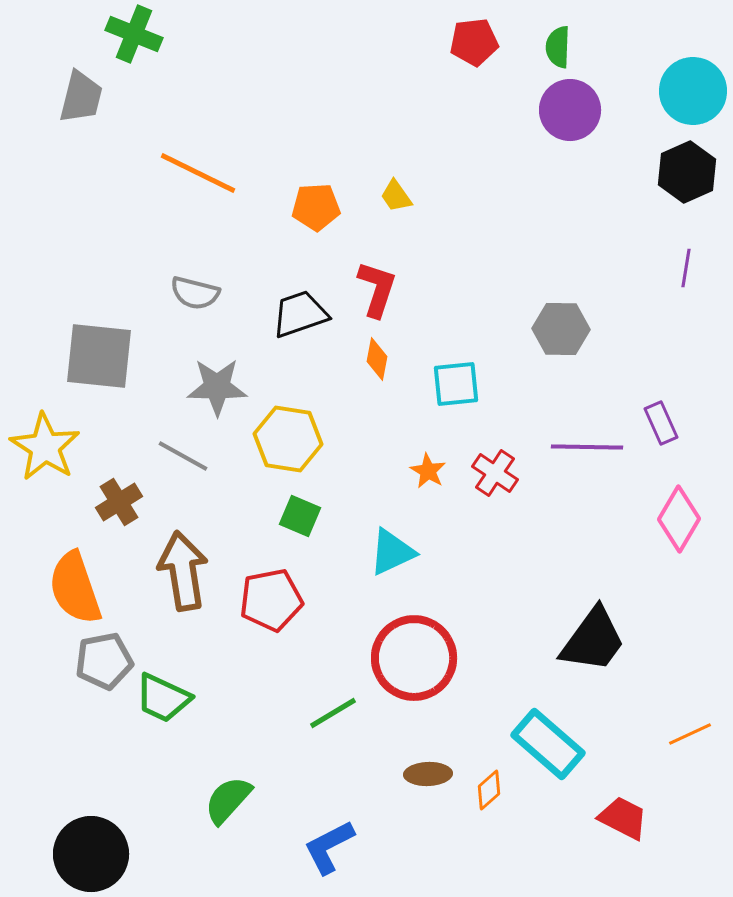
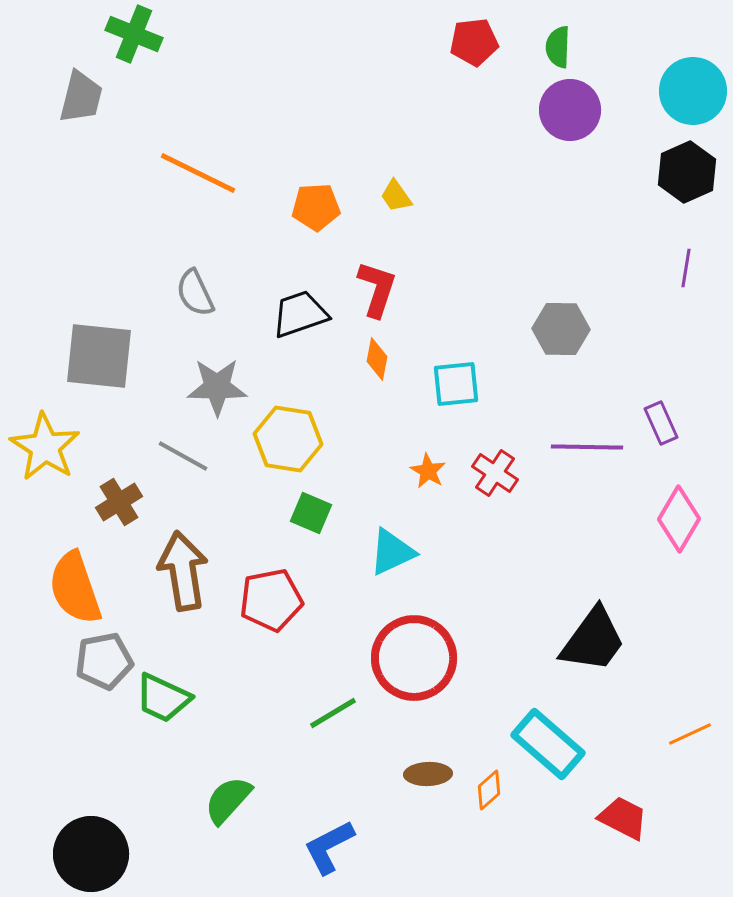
gray semicircle at (195, 293): rotated 51 degrees clockwise
green square at (300, 516): moved 11 px right, 3 px up
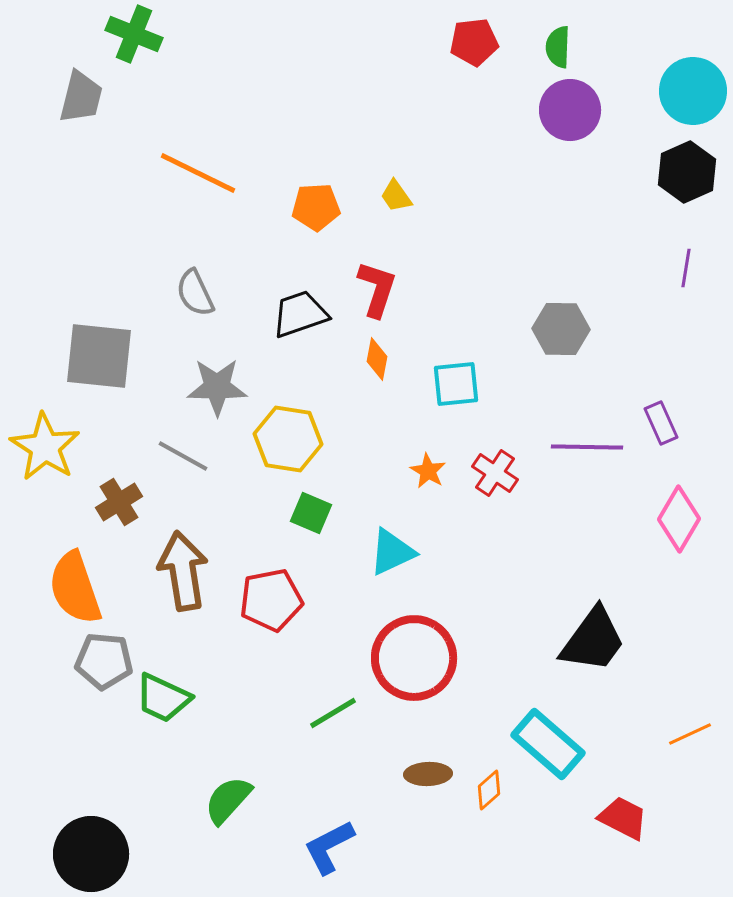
gray pentagon at (104, 661): rotated 16 degrees clockwise
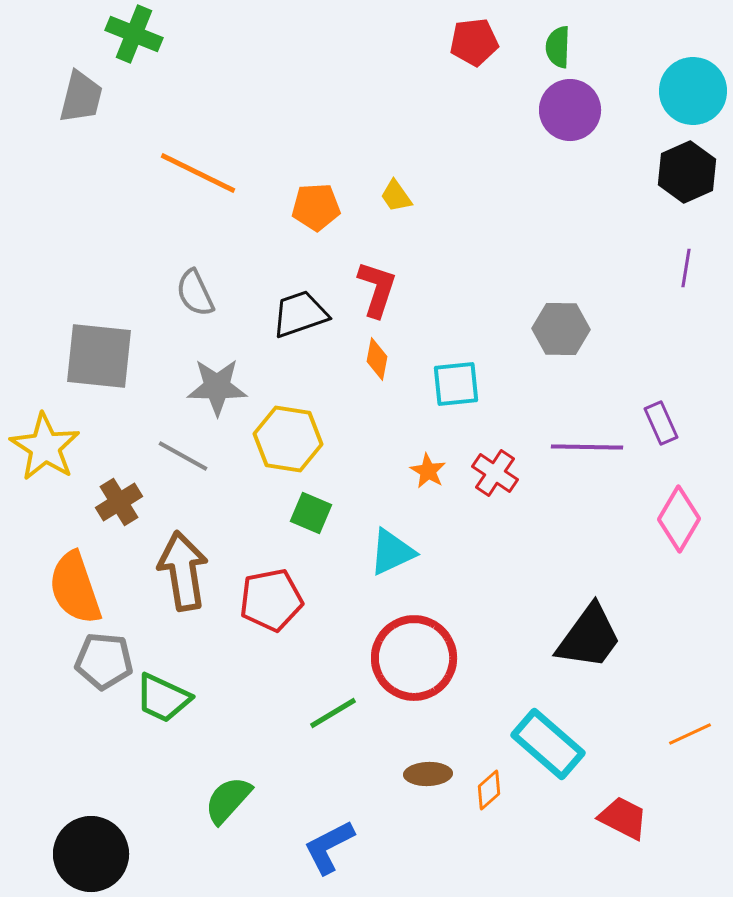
black trapezoid at (593, 640): moved 4 px left, 3 px up
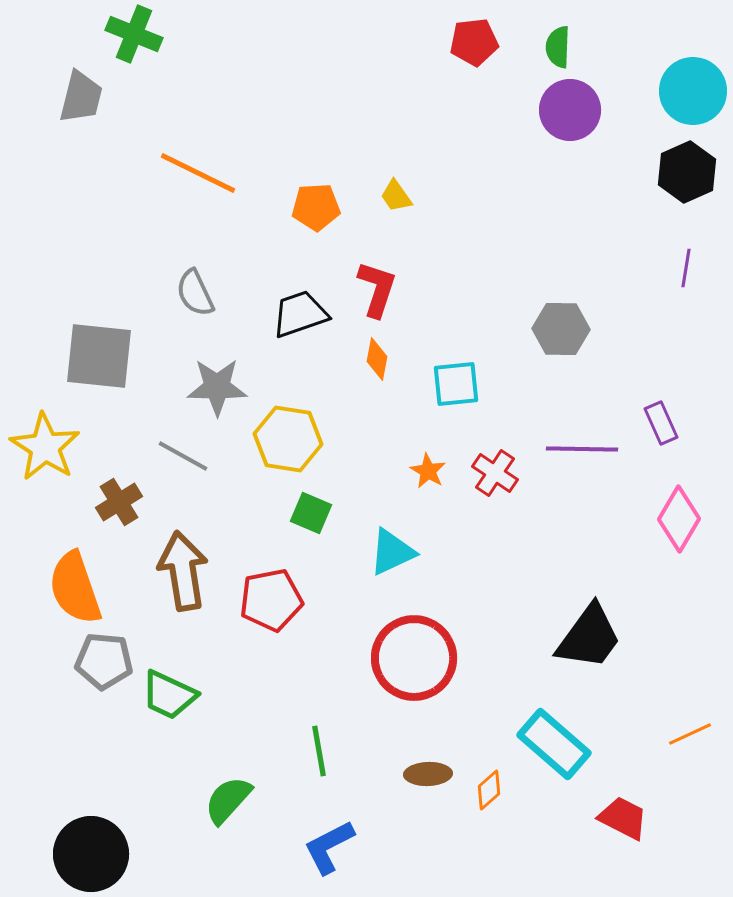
purple line at (587, 447): moved 5 px left, 2 px down
green trapezoid at (163, 698): moved 6 px right, 3 px up
green line at (333, 713): moved 14 px left, 38 px down; rotated 69 degrees counterclockwise
cyan rectangle at (548, 744): moved 6 px right
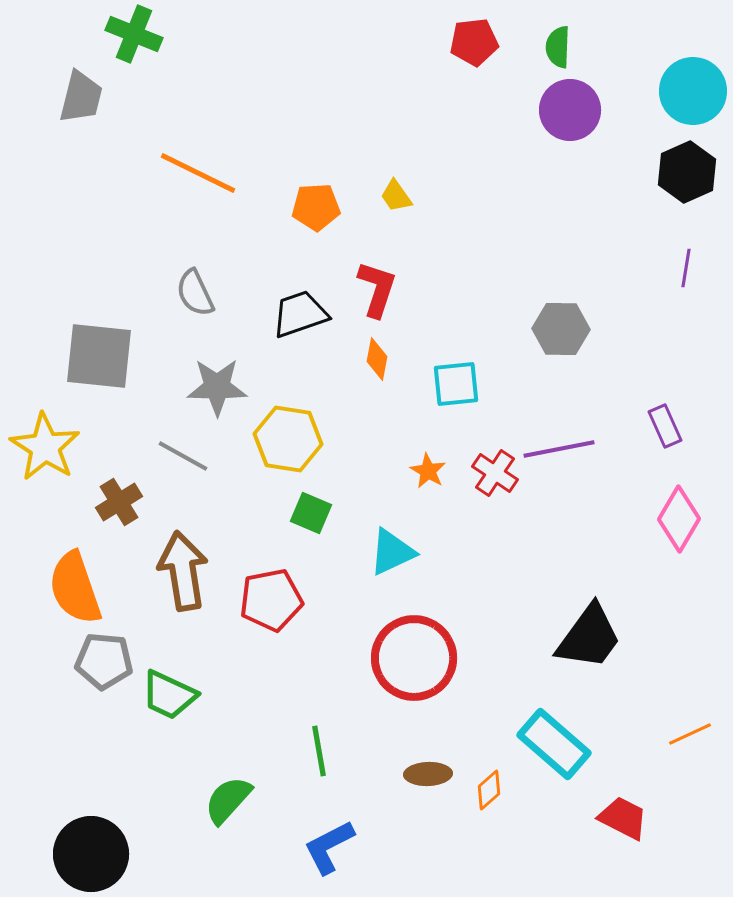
purple rectangle at (661, 423): moved 4 px right, 3 px down
purple line at (582, 449): moved 23 px left; rotated 12 degrees counterclockwise
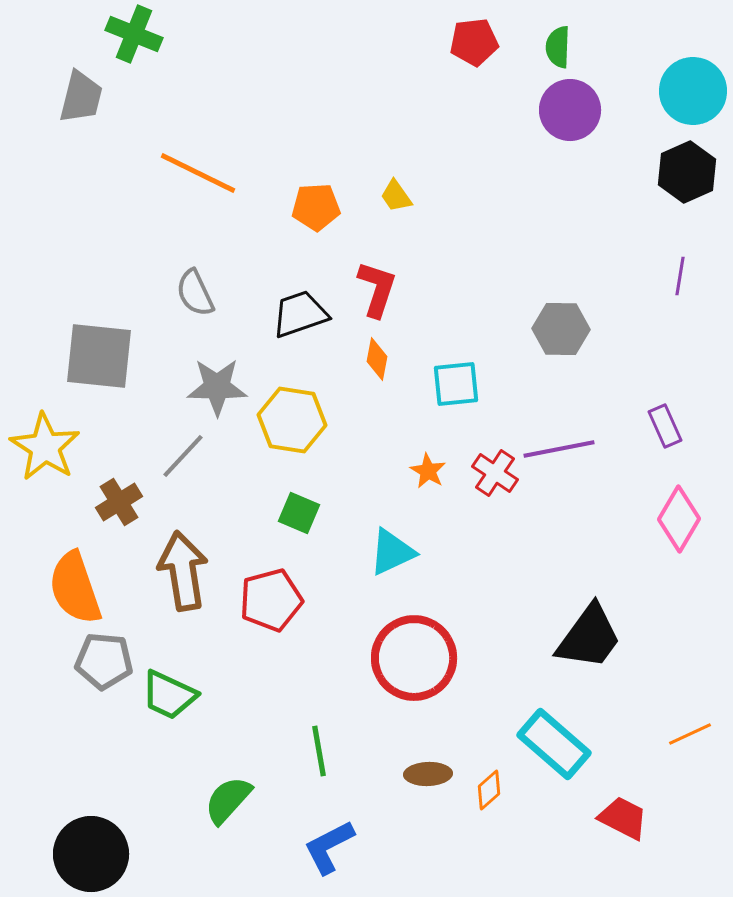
purple line at (686, 268): moved 6 px left, 8 px down
yellow hexagon at (288, 439): moved 4 px right, 19 px up
gray line at (183, 456): rotated 76 degrees counterclockwise
green square at (311, 513): moved 12 px left
red pentagon at (271, 600): rotated 4 degrees counterclockwise
